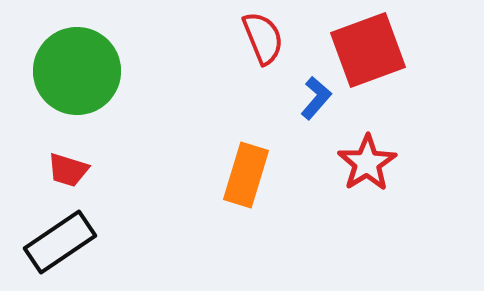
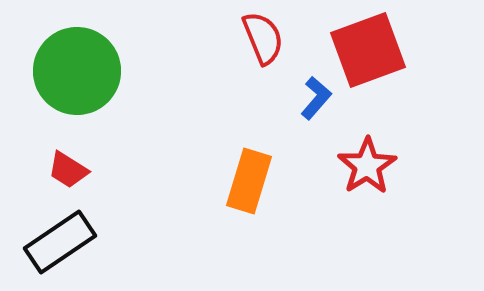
red star: moved 3 px down
red trapezoid: rotated 15 degrees clockwise
orange rectangle: moved 3 px right, 6 px down
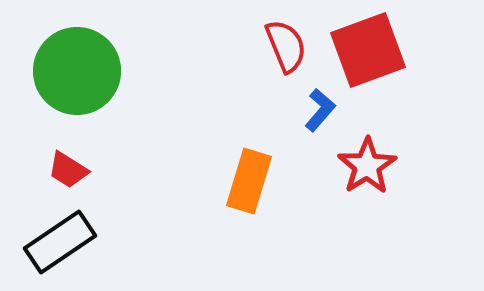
red semicircle: moved 23 px right, 8 px down
blue L-shape: moved 4 px right, 12 px down
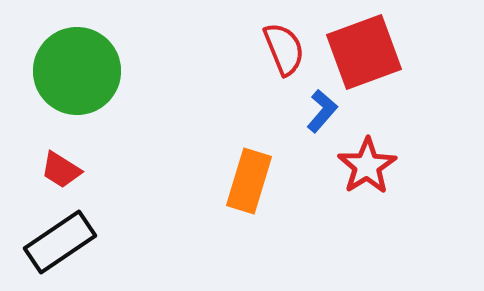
red semicircle: moved 2 px left, 3 px down
red square: moved 4 px left, 2 px down
blue L-shape: moved 2 px right, 1 px down
red trapezoid: moved 7 px left
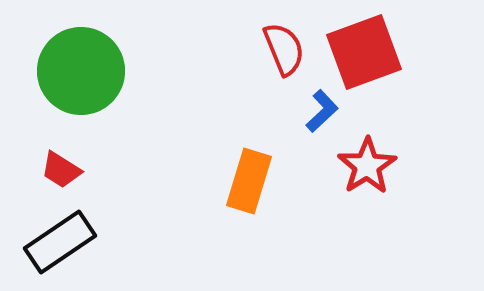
green circle: moved 4 px right
blue L-shape: rotated 6 degrees clockwise
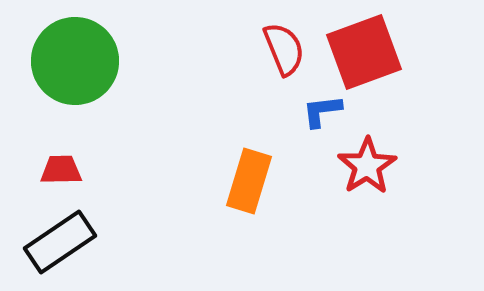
green circle: moved 6 px left, 10 px up
blue L-shape: rotated 144 degrees counterclockwise
red trapezoid: rotated 147 degrees clockwise
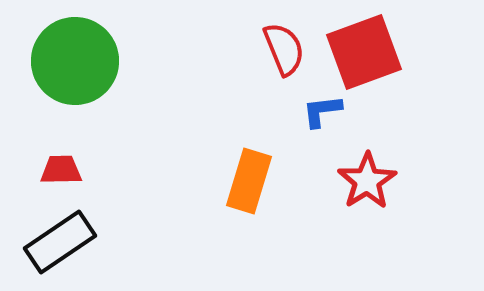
red star: moved 15 px down
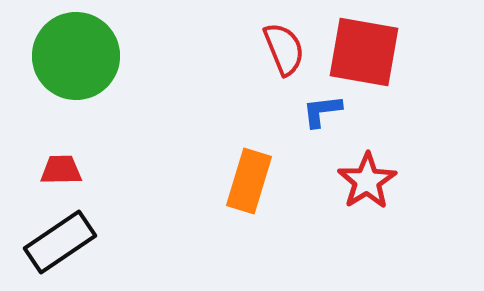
red square: rotated 30 degrees clockwise
green circle: moved 1 px right, 5 px up
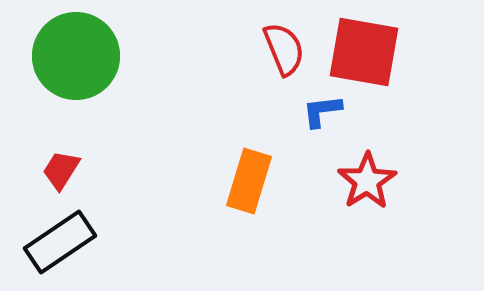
red trapezoid: rotated 57 degrees counterclockwise
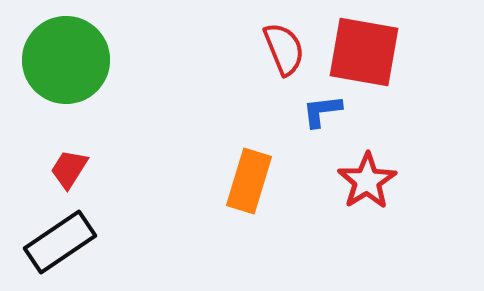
green circle: moved 10 px left, 4 px down
red trapezoid: moved 8 px right, 1 px up
